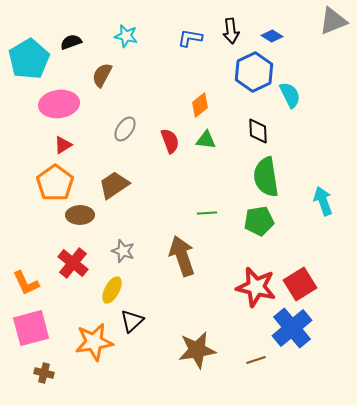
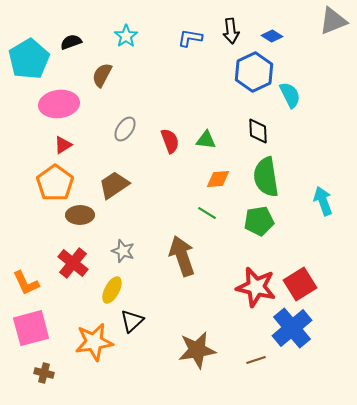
cyan star: rotated 25 degrees clockwise
orange diamond: moved 18 px right, 74 px down; rotated 35 degrees clockwise
green line: rotated 36 degrees clockwise
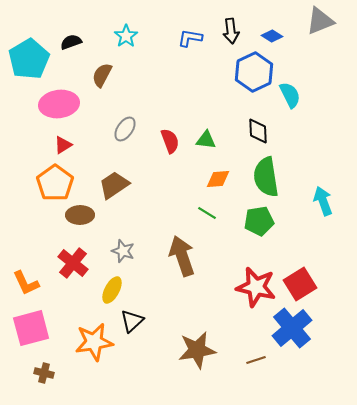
gray triangle: moved 13 px left
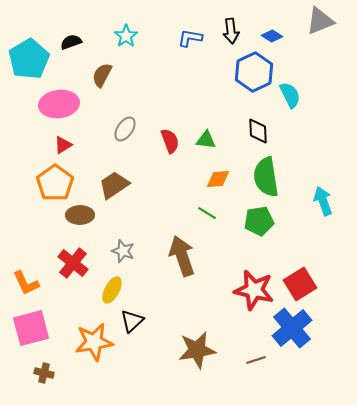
red star: moved 2 px left, 3 px down
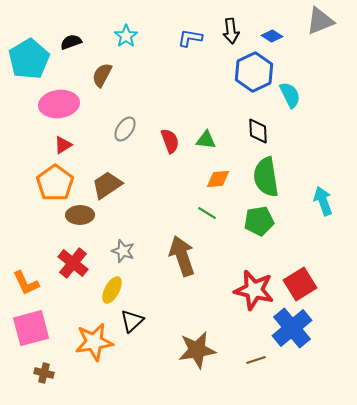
brown trapezoid: moved 7 px left
